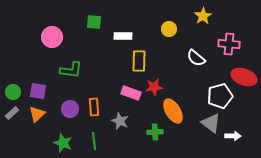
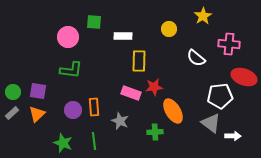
pink circle: moved 16 px right
white pentagon: rotated 10 degrees clockwise
purple circle: moved 3 px right, 1 px down
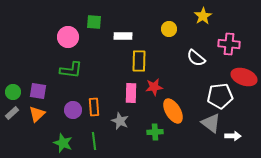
pink rectangle: rotated 72 degrees clockwise
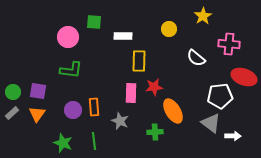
orange triangle: rotated 12 degrees counterclockwise
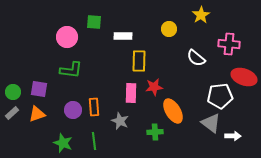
yellow star: moved 2 px left, 1 px up
pink circle: moved 1 px left
purple square: moved 1 px right, 2 px up
orange triangle: rotated 36 degrees clockwise
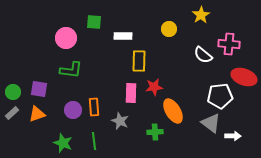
pink circle: moved 1 px left, 1 px down
white semicircle: moved 7 px right, 3 px up
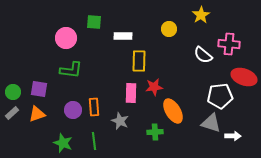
gray triangle: rotated 20 degrees counterclockwise
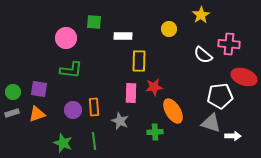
gray rectangle: rotated 24 degrees clockwise
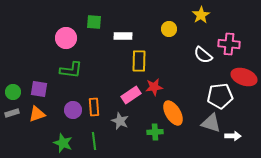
pink rectangle: moved 2 px down; rotated 54 degrees clockwise
orange ellipse: moved 2 px down
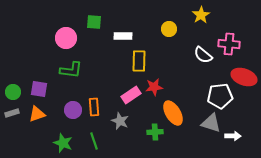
green line: rotated 12 degrees counterclockwise
